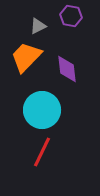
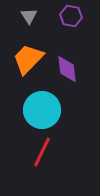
gray triangle: moved 9 px left, 10 px up; rotated 36 degrees counterclockwise
orange trapezoid: moved 2 px right, 2 px down
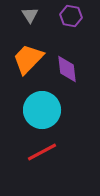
gray triangle: moved 1 px right, 1 px up
red line: rotated 36 degrees clockwise
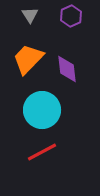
purple hexagon: rotated 25 degrees clockwise
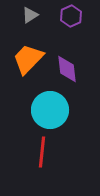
gray triangle: rotated 30 degrees clockwise
cyan circle: moved 8 px right
red line: rotated 56 degrees counterclockwise
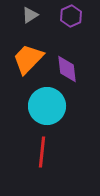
cyan circle: moved 3 px left, 4 px up
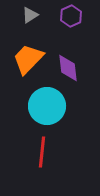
purple diamond: moved 1 px right, 1 px up
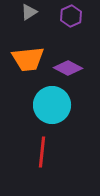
gray triangle: moved 1 px left, 3 px up
orange trapezoid: rotated 140 degrees counterclockwise
purple diamond: rotated 56 degrees counterclockwise
cyan circle: moved 5 px right, 1 px up
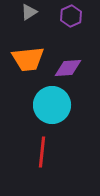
purple diamond: rotated 32 degrees counterclockwise
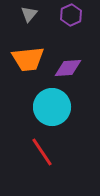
gray triangle: moved 2 px down; rotated 18 degrees counterclockwise
purple hexagon: moved 1 px up
cyan circle: moved 2 px down
red line: rotated 40 degrees counterclockwise
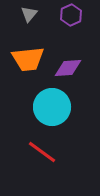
red line: rotated 20 degrees counterclockwise
